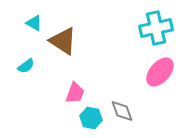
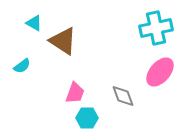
cyan semicircle: moved 4 px left
gray diamond: moved 1 px right, 15 px up
cyan hexagon: moved 4 px left; rotated 10 degrees counterclockwise
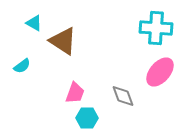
cyan cross: rotated 16 degrees clockwise
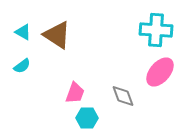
cyan triangle: moved 11 px left, 9 px down
cyan cross: moved 2 px down
brown triangle: moved 6 px left, 6 px up
